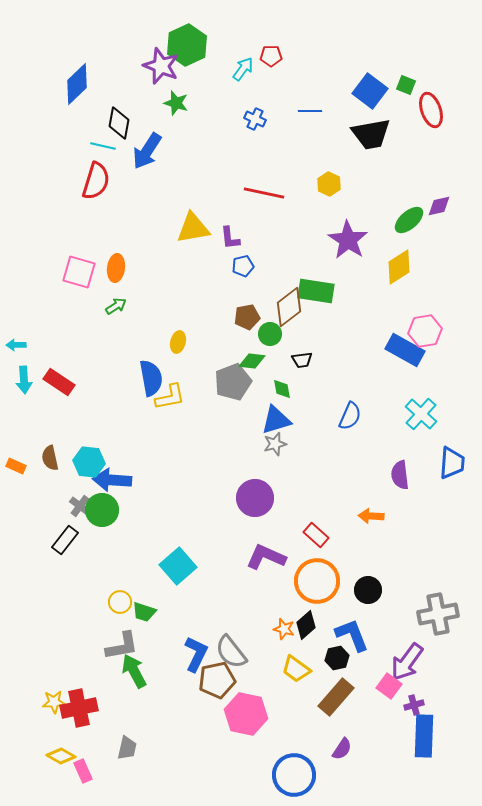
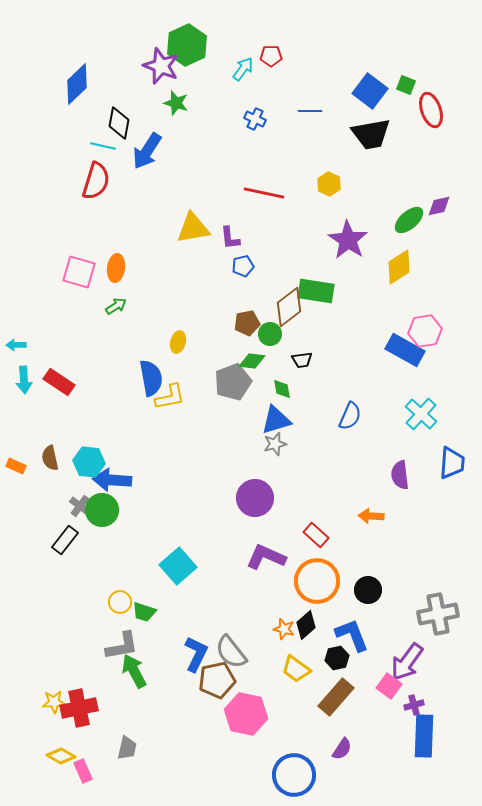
brown pentagon at (247, 317): moved 6 px down
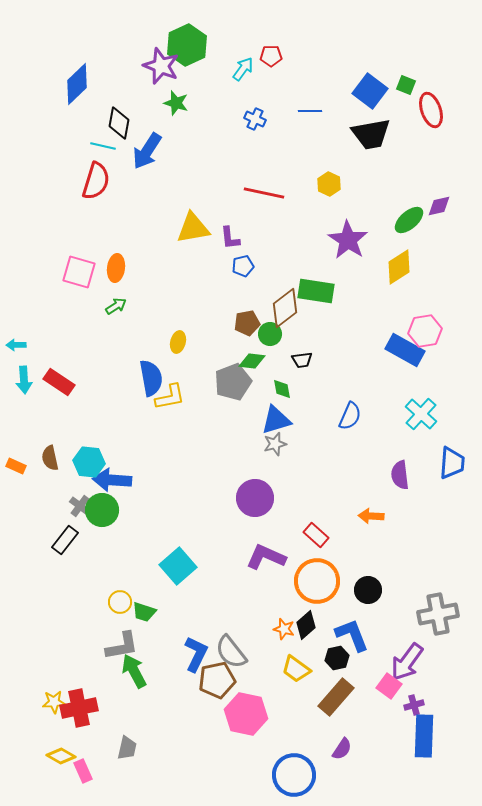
brown diamond at (289, 307): moved 4 px left, 1 px down
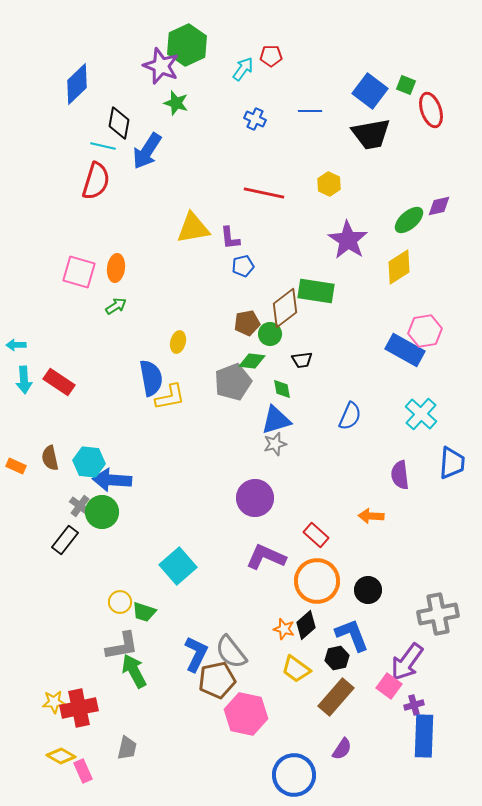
green circle at (102, 510): moved 2 px down
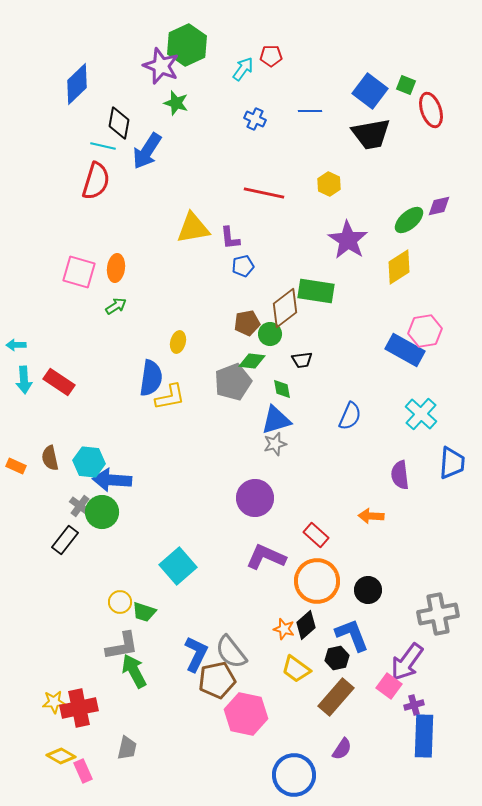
blue semicircle at (151, 378): rotated 18 degrees clockwise
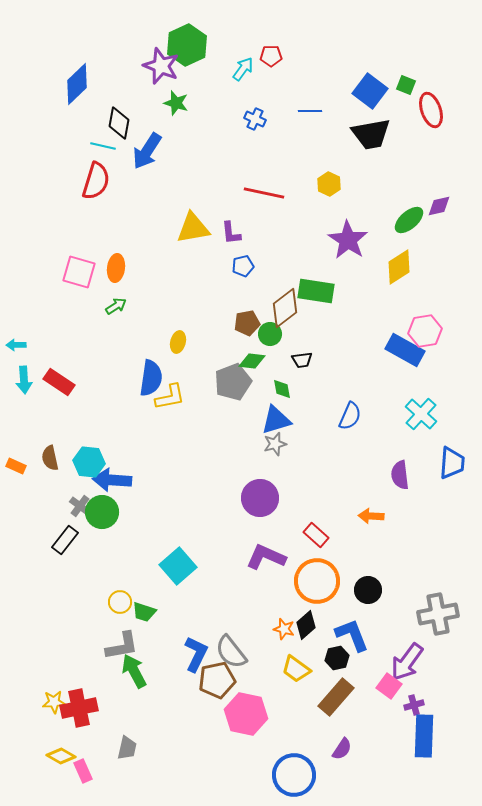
purple L-shape at (230, 238): moved 1 px right, 5 px up
purple circle at (255, 498): moved 5 px right
